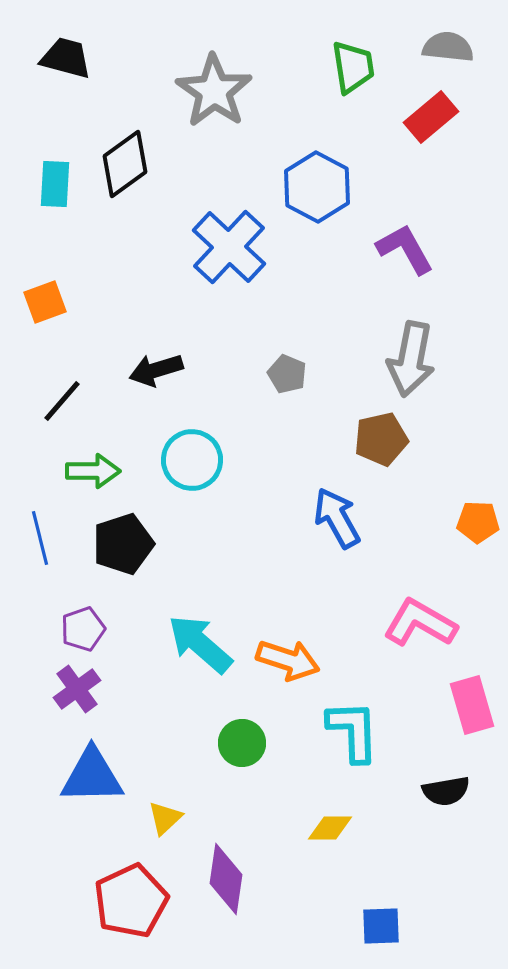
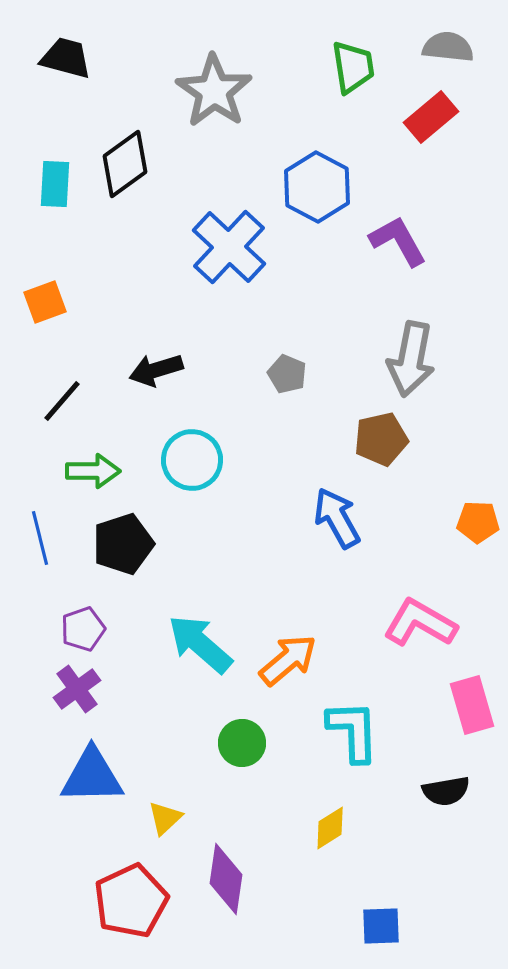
purple L-shape: moved 7 px left, 8 px up
orange arrow: rotated 58 degrees counterclockwise
yellow diamond: rotated 33 degrees counterclockwise
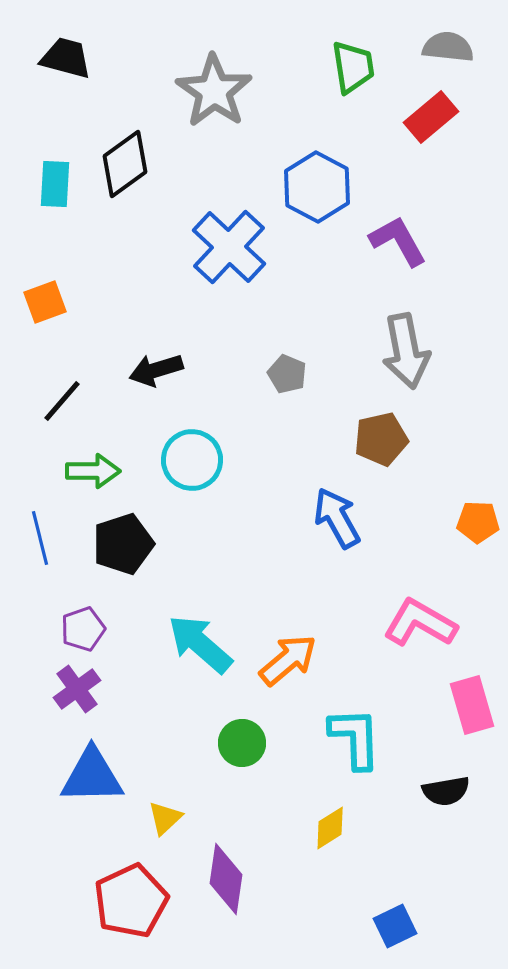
gray arrow: moved 5 px left, 8 px up; rotated 22 degrees counterclockwise
cyan L-shape: moved 2 px right, 7 px down
blue square: moved 14 px right; rotated 24 degrees counterclockwise
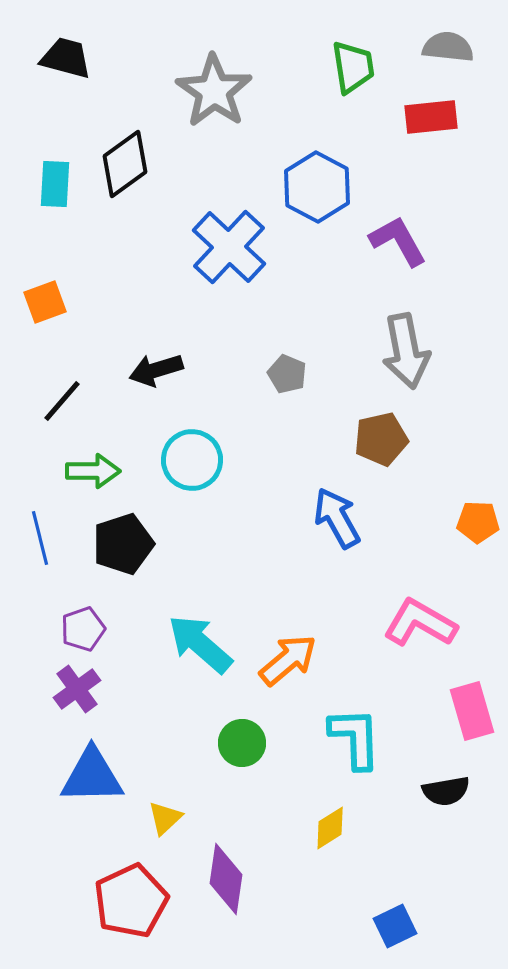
red rectangle: rotated 34 degrees clockwise
pink rectangle: moved 6 px down
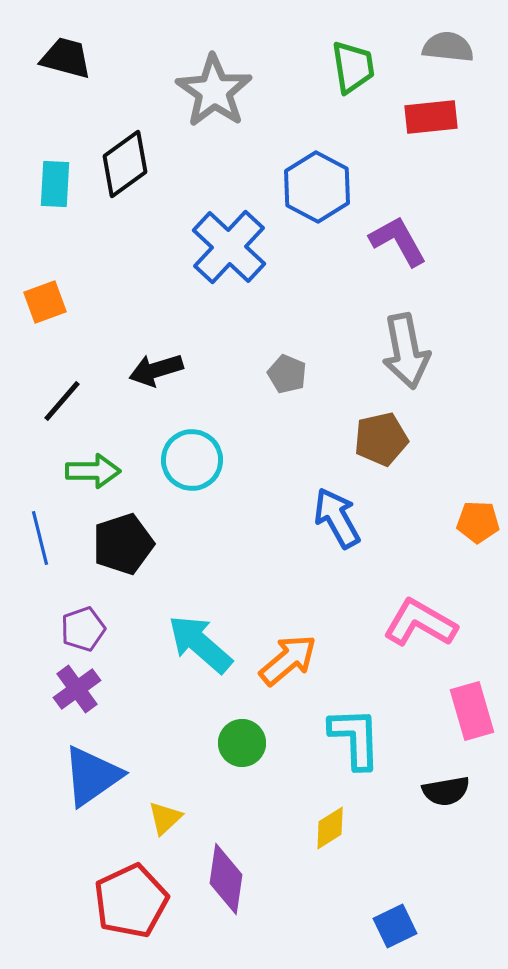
blue triangle: rotated 34 degrees counterclockwise
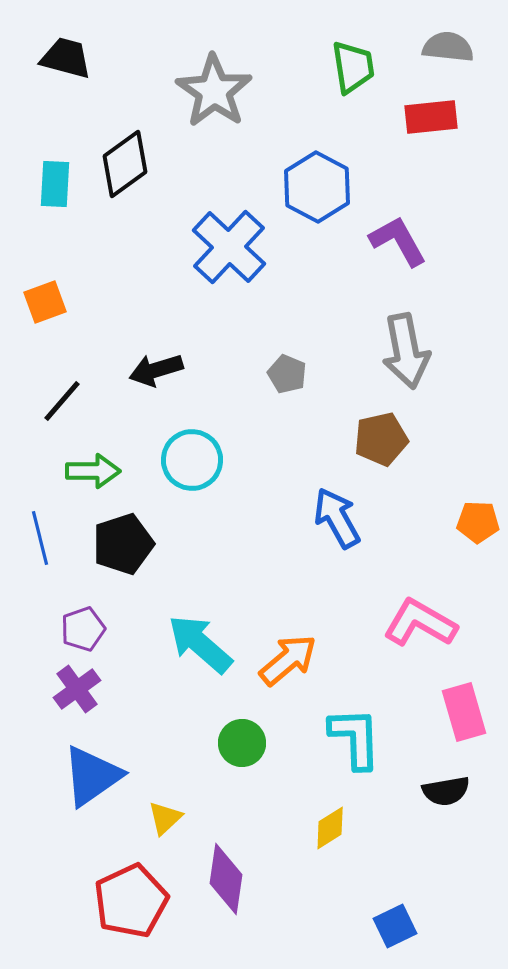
pink rectangle: moved 8 px left, 1 px down
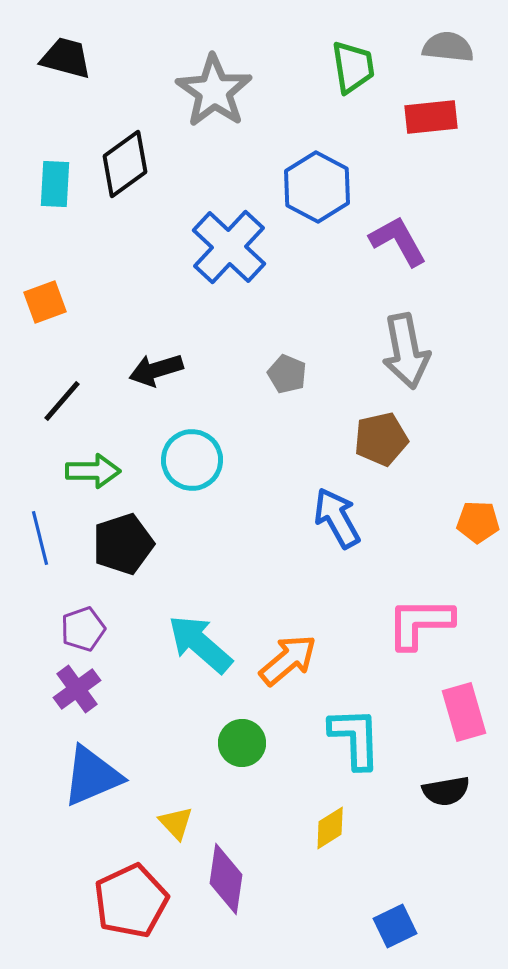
pink L-shape: rotated 30 degrees counterclockwise
blue triangle: rotated 12 degrees clockwise
yellow triangle: moved 11 px right, 5 px down; rotated 30 degrees counterclockwise
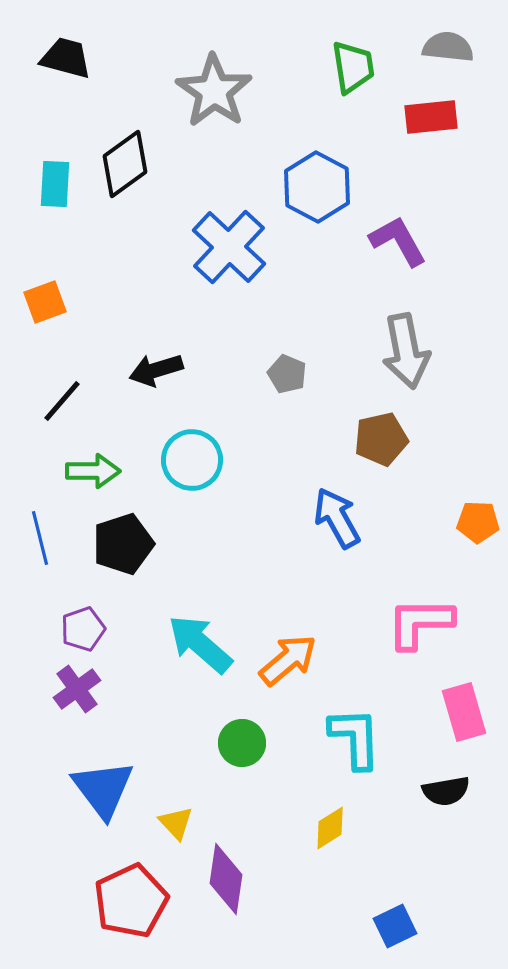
blue triangle: moved 11 px right, 13 px down; rotated 44 degrees counterclockwise
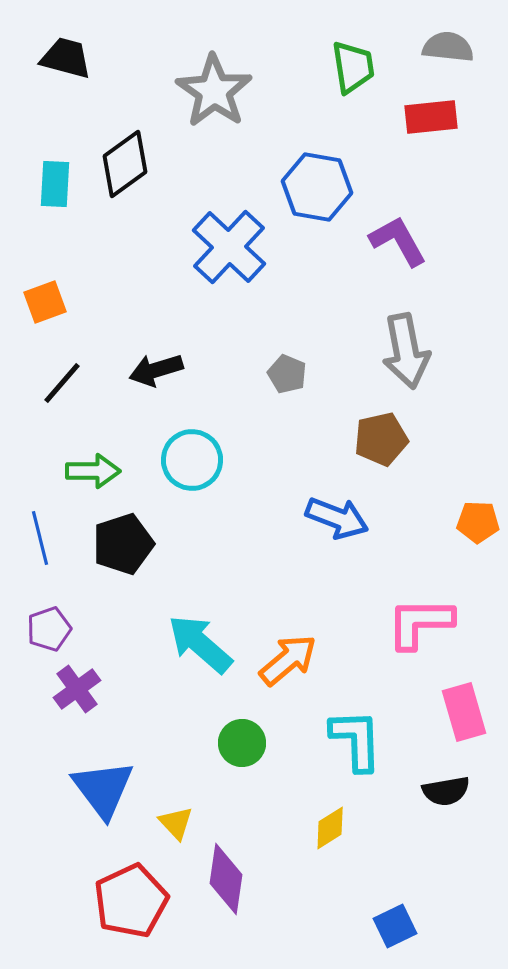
blue hexagon: rotated 18 degrees counterclockwise
black line: moved 18 px up
blue arrow: rotated 140 degrees clockwise
purple pentagon: moved 34 px left
cyan L-shape: moved 1 px right, 2 px down
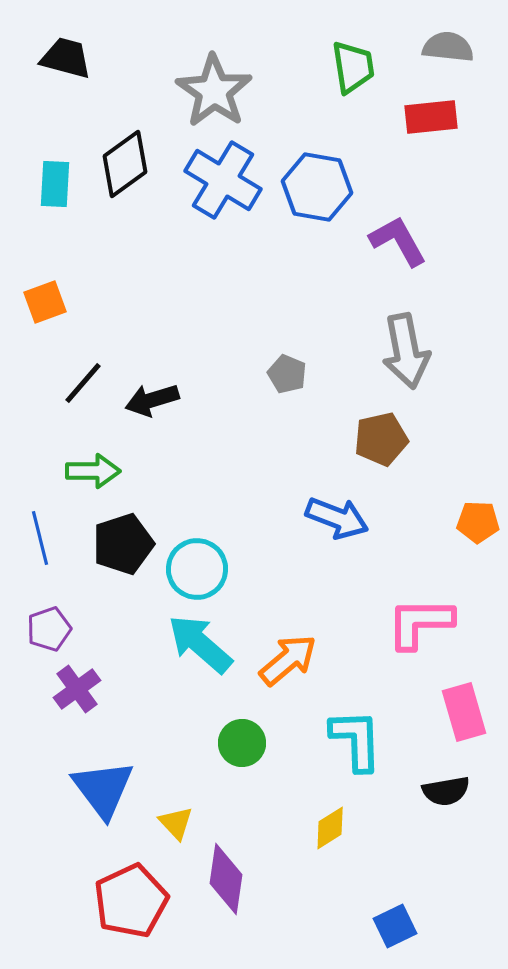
blue cross: moved 6 px left, 67 px up; rotated 12 degrees counterclockwise
black arrow: moved 4 px left, 30 px down
black line: moved 21 px right
cyan circle: moved 5 px right, 109 px down
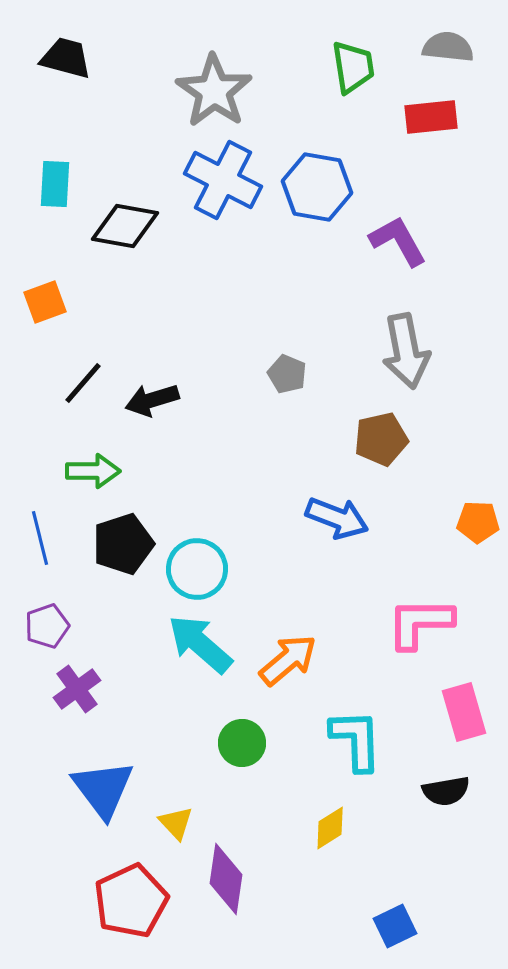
black diamond: moved 62 px down; rotated 46 degrees clockwise
blue cross: rotated 4 degrees counterclockwise
purple pentagon: moved 2 px left, 3 px up
